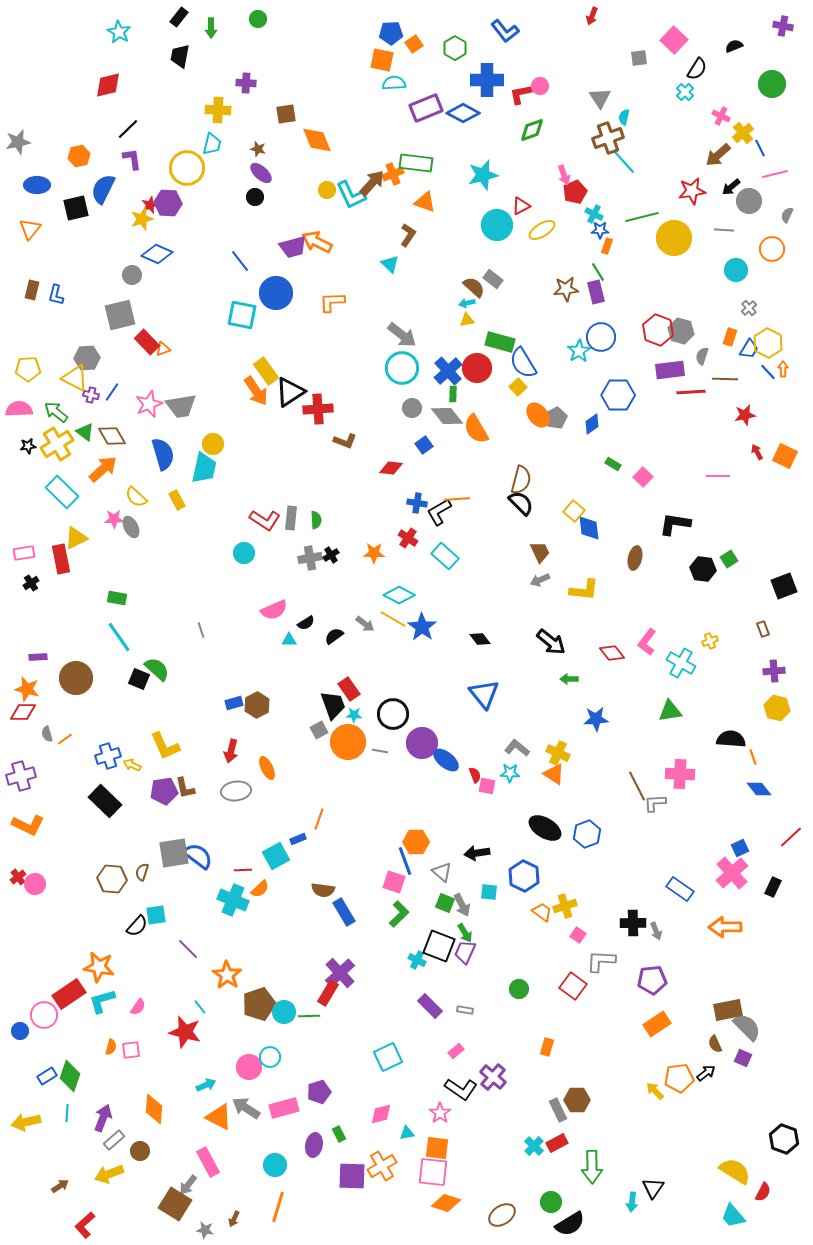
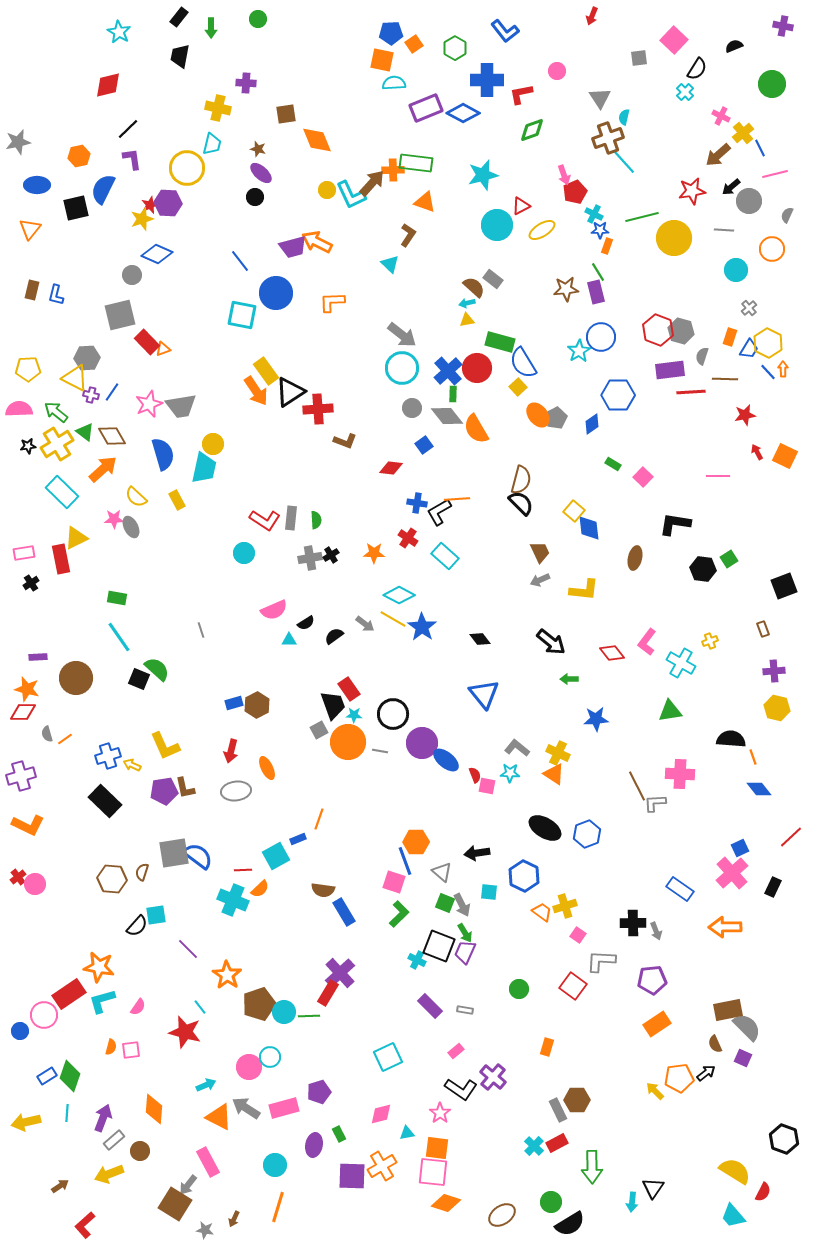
pink circle at (540, 86): moved 17 px right, 15 px up
yellow cross at (218, 110): moved 2 px up; rotated 10 degrees clockwise
orange cross at (393, 174): moved 4 px up; rotated 20 degrees clockwise
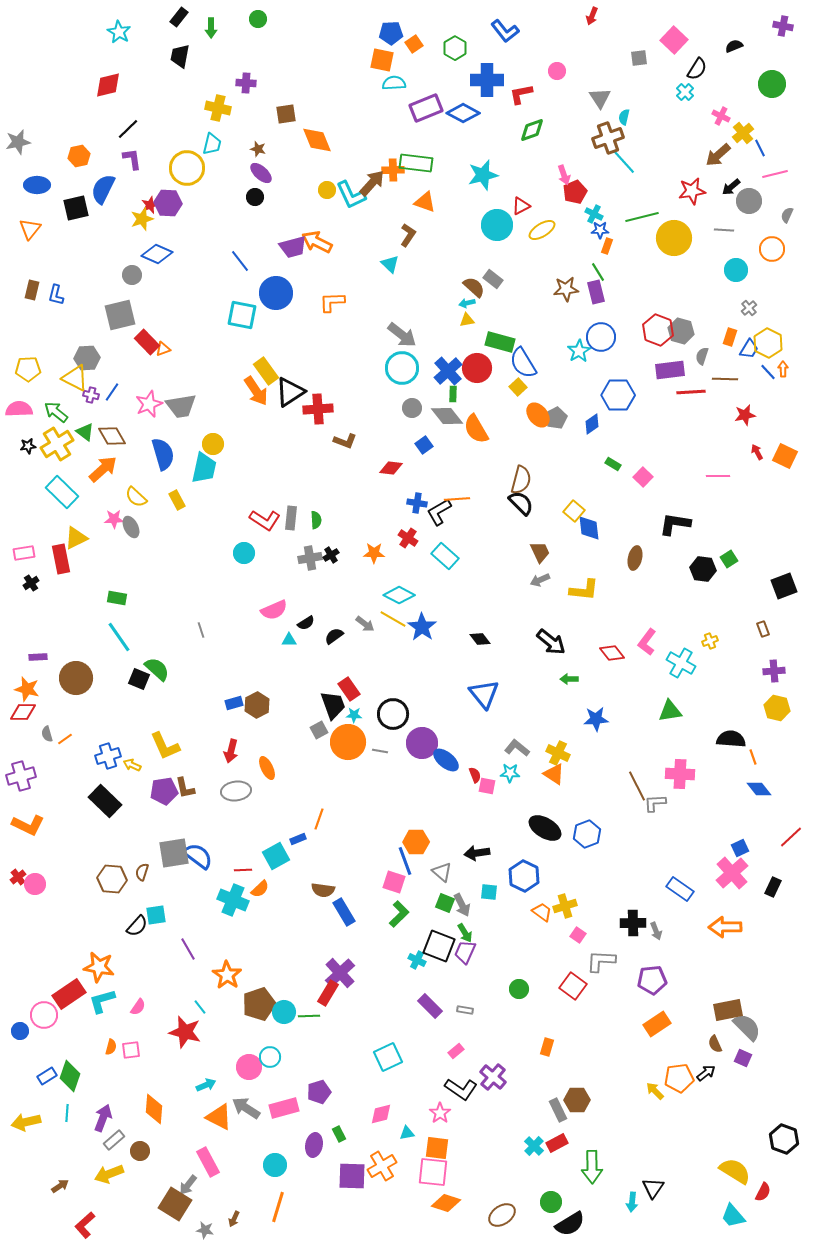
purple line at (188, 949): rotated 15 degrees clockwise
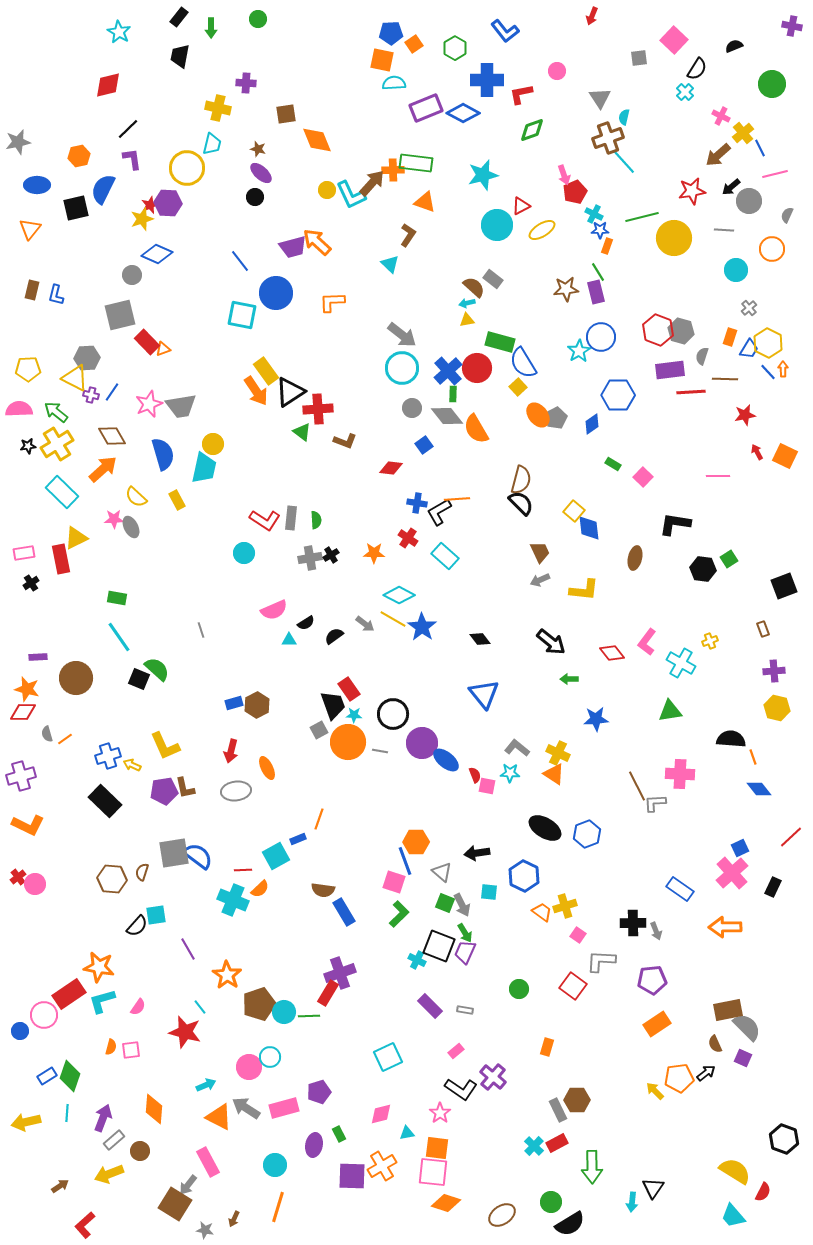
purple cross at (783, 26): moved 9 px right
orange arrow at (317, 242): rotated 16 degrees clockwise
green triangle at (85, 432): moved 217 px right
purple cross at (340, 973): rotated 24 degrees clockwise
